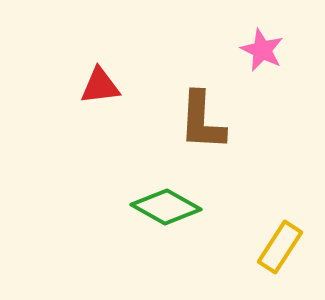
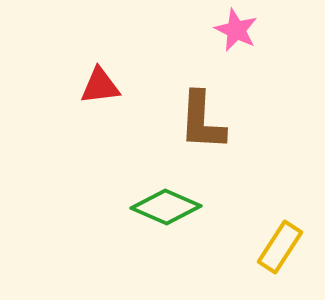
pink star: moved 26 px left, 20 px up
green diamond: rotated 6 degrees counterclockwise
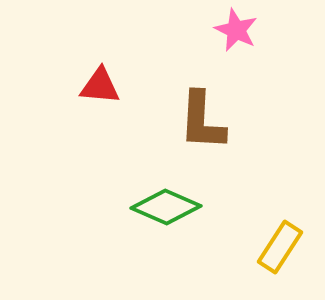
red triangle: rotated 12 degrees clockwise
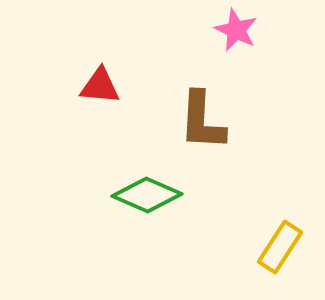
green diamond: moved 19 px left, 12 px up
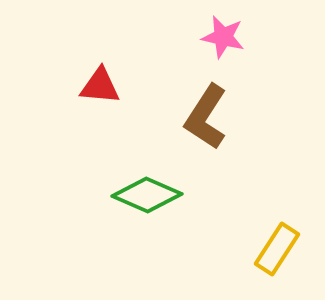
pink star: moved 13 px left, 7 px down; rotated 12 degrees counterclockwise
brown L-shape: moved 4 px right, 4 px up; rotated 30 degrees clockwise
yellow rectangle: moved 3 px left, 2 px down
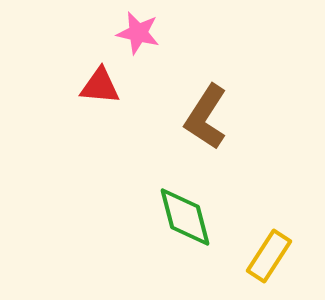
pink star: moved 85 px left, 4 px up
green diamond: moved 38 px right, 22 px down; rotated 52 degrees clockwise
yellow rectangle: moved 8 px left, 7 px down
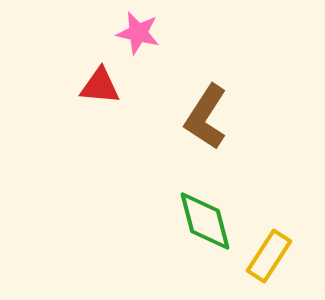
green diamond: moved 20 px right, 4 px down
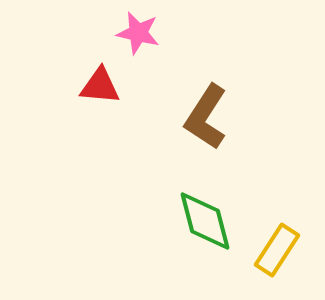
yellow rectangle: moved 8 px right, 6 px up
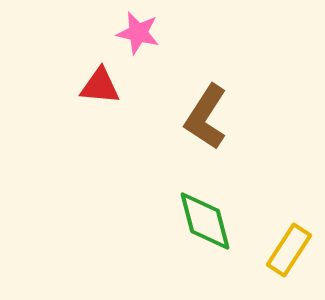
yellow rectangle: moved 12 px right
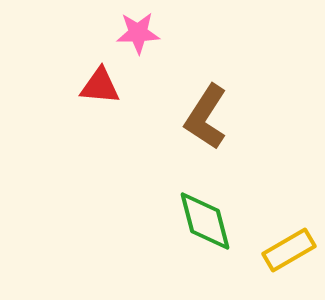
pink star: rotated 15 degrees counterclockwise
yellow rectangle: rotated 27 degrees clockwise
